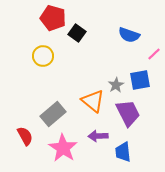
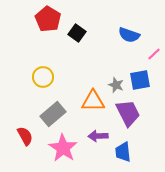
red pentagon: moved 5 px left, 1 px down; rotated 15 degrees clockwise
yellow circle: moved 21 px down
gray star: rotated 21 degrees counterclockwise
orange triangle: rotated 40 degrees counterclockwise
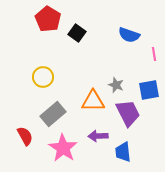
pink line: rotated 56 degrees counterclockwise
blue square: moved 9 px right, 10 px down
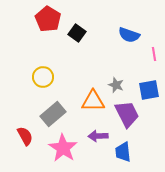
purple trapezoid: moved 1 px left, 1 px down
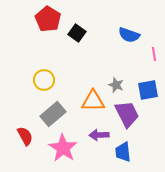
yellow circle: moved 1 px right, 3 px down
blue square: moved 1 px left
purple arrow: moved 1 px right, 1 px up
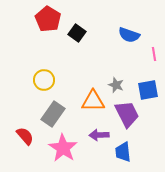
gray rectangle: rotated 15 degrees counterclockwise
red semicircle: rotated 12 degrees counterclockwise
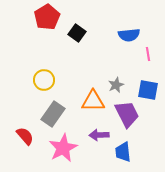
red pentagon: moved 1 px left, 2 px up; rotated 10 degrees clockwise
blue semicircle: rotated 25 degrees counterclockwise
pink line: moved 6 px left
gray star: rotated 28 degrees clockwise
blue square: rotated 20 degrees clockwise
pink star: rotated 12 degrees clockwise
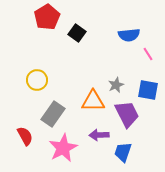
pink line: rotated 24 degrees counterclockwise
yellow circle: moved 7 px left
red semicircle: rotated 12 degrees clockwise
blue trapezoid: rotated 25 degrees clockwise
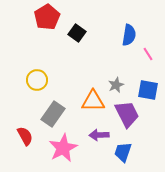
blue semicircle: rotated 75 degrees counterclockwise
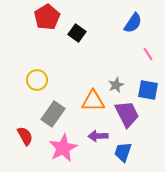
blue semicircle: moved 4 px right, 12 px up; rotated 25 degrees clockwise
purple arrow: moved 1 px left, 1 px down
